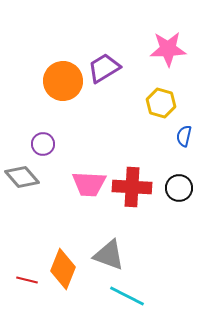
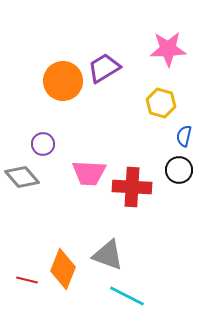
pink trapezoid: moved 11 px up
black circle: moved 18 px up
gray triangle: moved 1 px left
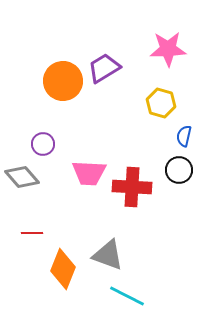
red line: moved 5 px right, 47 px up; rotated 15 degrees counterclockwise
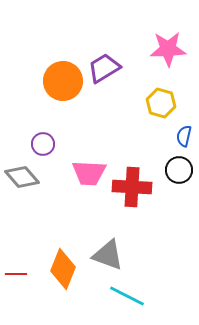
red line: moved 16 px left, 41 px down
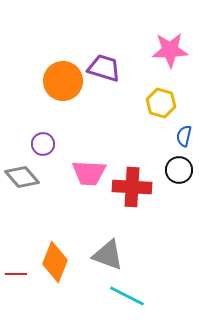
pink star: moved 2 px right, 1 px down
purple trapezoid: rotated 48 degrees clockwise
orange diamond: moved 8 px left, 7 px up
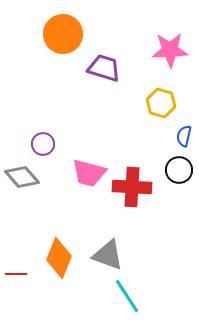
orange circle: moved 47 px up
pink trapezoid: rotated 12 degrees clockwise
orange diamond: moved 4 px right, 4 px up
cyan line: rotated 30 degrees clockwise
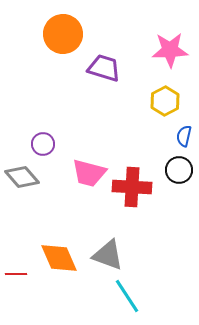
yellow hexagon: moved 4 px right, 2 px up; rotated 16 degrees clockwise
orange diamond: rotated 45 degrees counterclockwise
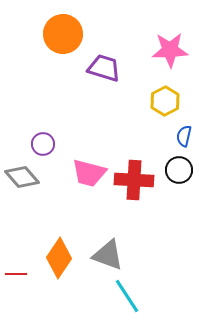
red cross: moved 2 px right, 7 px up
orange diamond: rotated 57 degrees clockwise
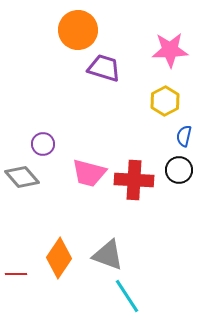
orange circle: moved 15 px right, 4 px up
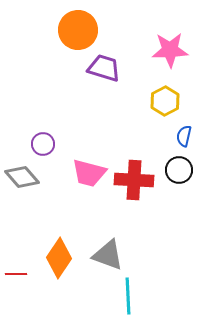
cyan line: moved 1 px right; rotated 30 degrees clockwise
